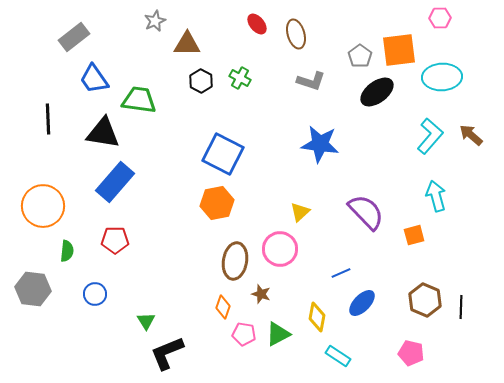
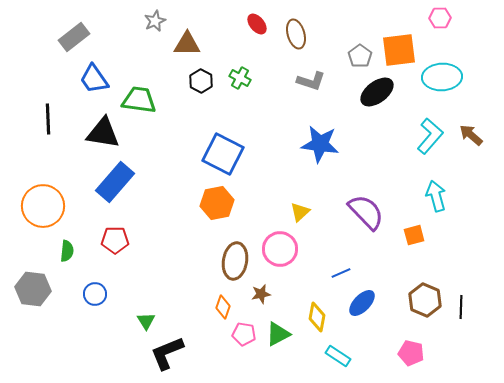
brown star at (261, 294): rotated 30 degrees counterclockwise
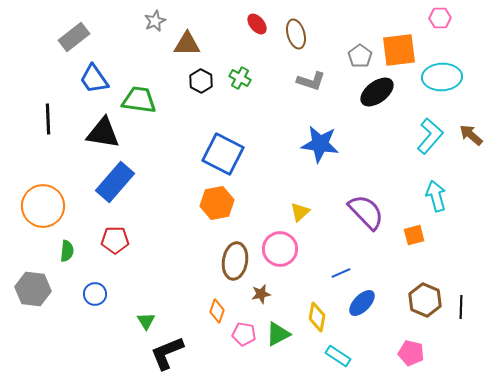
orange diamond at (223, 307): moved 6 px left, 4 px down
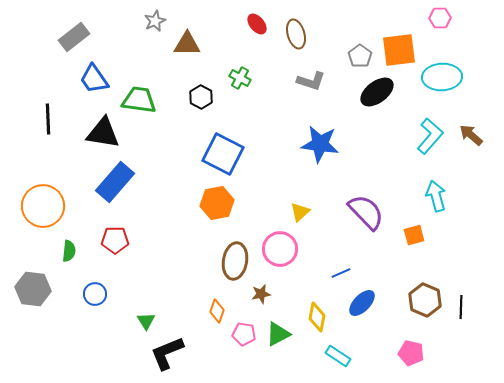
black hexagon at (201, 81): moved 16 px down
green semicircle at (67, 251): moved 2 px right
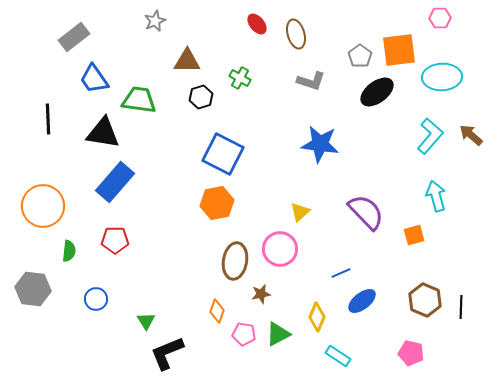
brown triangle at (187, 44): moved 17 px down
black hexagon at (201, 97): rotated 15 degrees clockwise
blue circle at (95, 294): moved 1 px right, 5 px down
blue ellipse at (362, 303): moved 2 px up; rotated 8 degrees clockwise
yellow diamond at (317, 317): rotated 12 degrees clockwise
